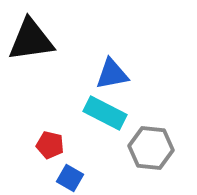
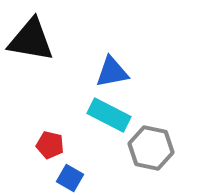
black triangle: rotated 18 degrees clockwise
blue triangle: moved 2 px up
cyan rectangle: moved 4 px right, 2 px down
gray hexagon: rotated 6 degrees clockwise
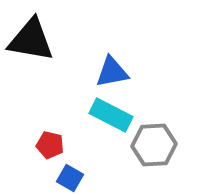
cyan rectangle: moved 2 px right
gray hexagon: moved 3 px right, 3 px up; rotated 15 degrees counterclockwise
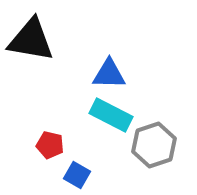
blue triangle: moved 3 px left, 2 px down; rotated 12 degrees clockwise
gray hexagon: rotated 15 degrees counterclockwise
blue square: moved 7 px right, 3 px up
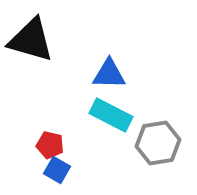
black triangle: rotated 6 degrees clockwise
gray hexagon: moved 4 px right, 2 px up; rotated 9 degrees clockwise
blue square: moved 20 px left, 5 px up
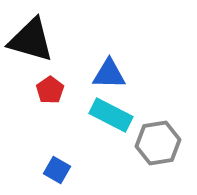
red pentagon: moved 55 px up; rotated 24 degrees clockwise
